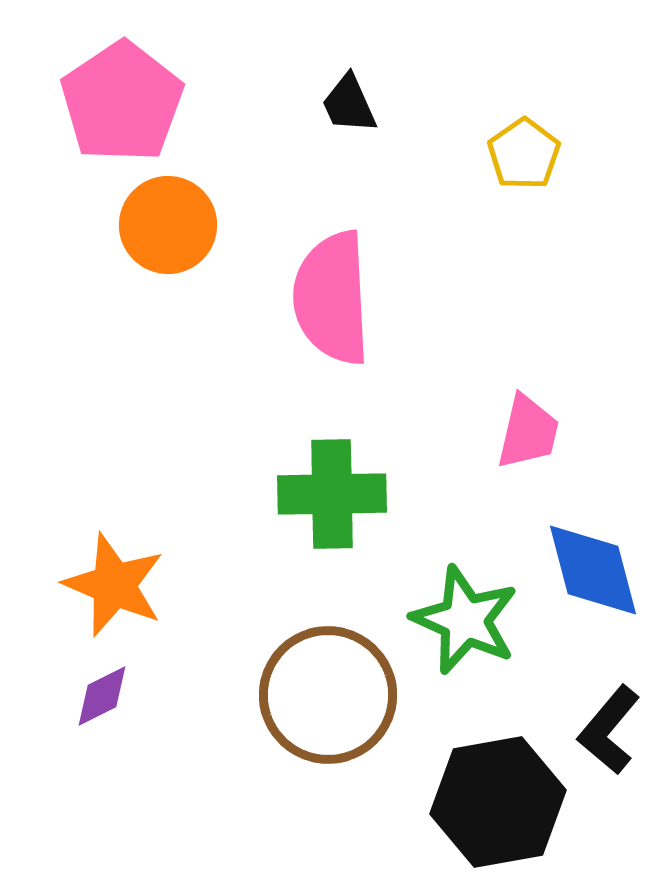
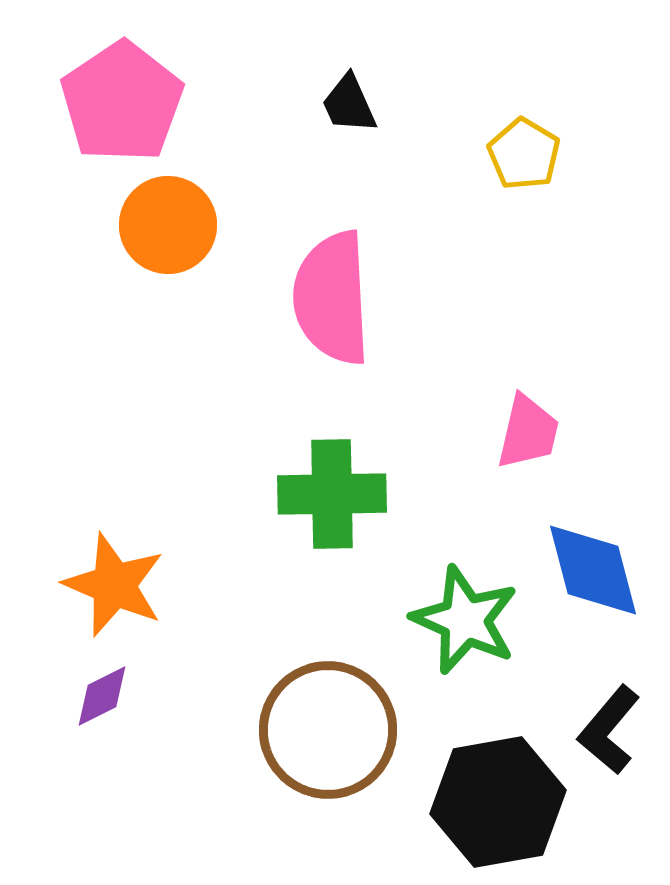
yellow pentagon: rotated 6 degrees counterclockwise
brown circle: moved 35 px down
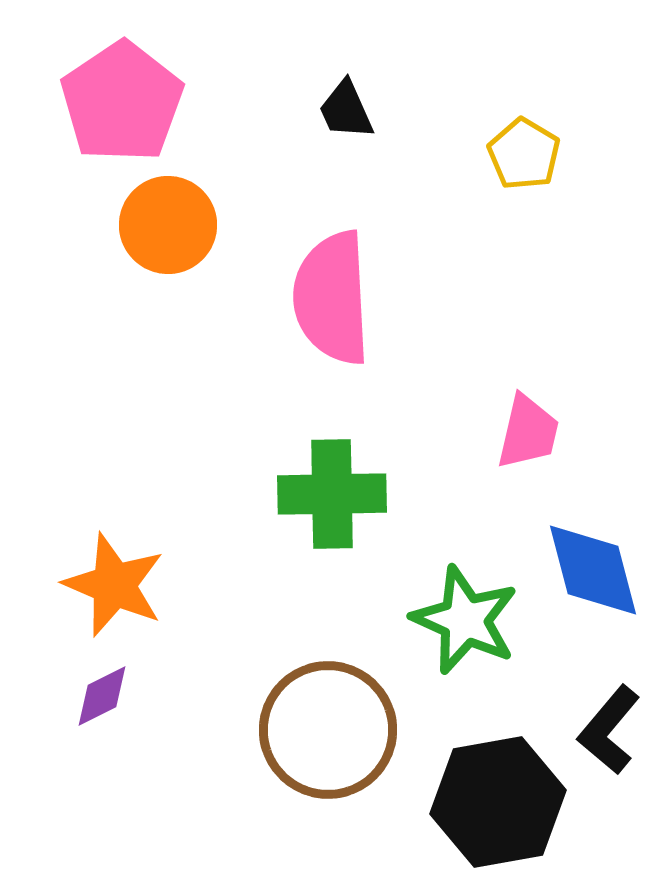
black trapezoid: moved 3 px left, 6 px down
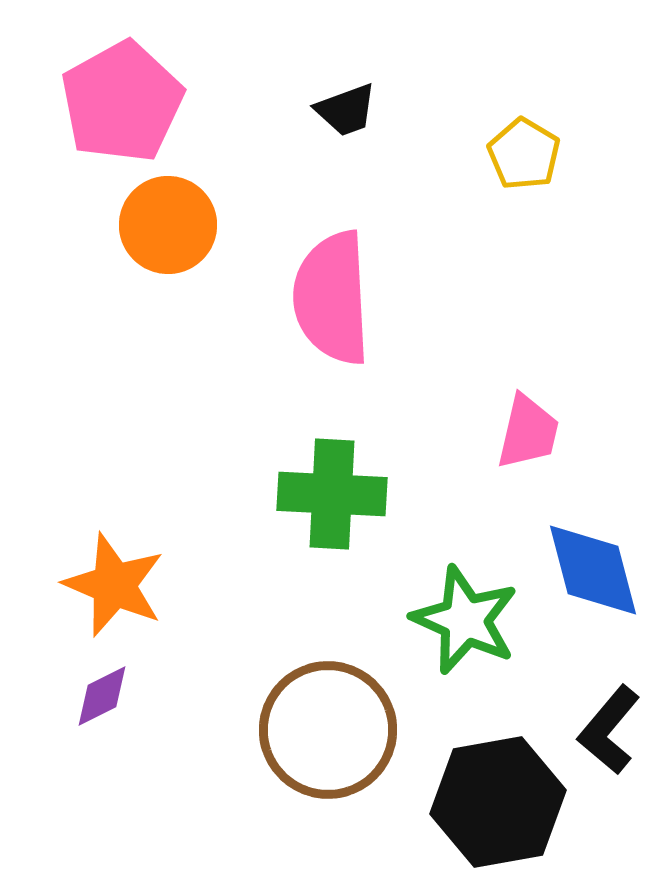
pink pentagon: rotated 5 degrees clockwise
black trapezoid: rotated 86 degrees counterclockwise
green cross: rotated 4 degrees clockwise
